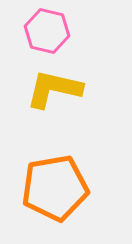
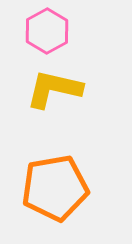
pink hexagon: rotated 18 degrees clockwise
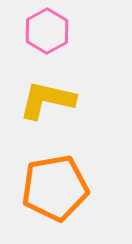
yellow L-shape: moved 7 px left, 11 px down
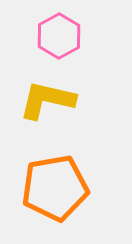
pink hexagon: moved 12 px right, 5 px down
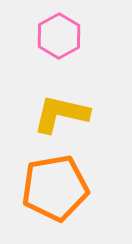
yellow L-shape: moved 14 px right, 14 px down
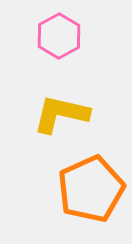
orange pentagon: moved 36 px right, 1 px down; rotated 14 degrees counterclockwise
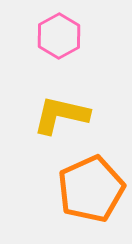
yellow L-shape: moved 1 px down
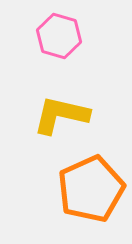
pink hexagon: rotated 15 degrees counterclockwise
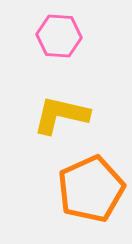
pink hexagon: rotated 12 degrees counterclockwise
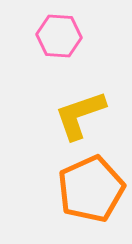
yellow L-shape: moved 19 px right; rotated 32 degrees counterclockwise
